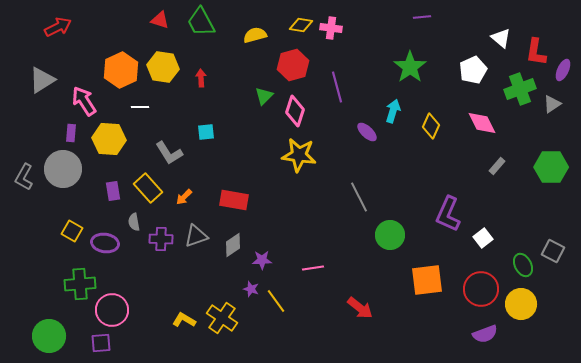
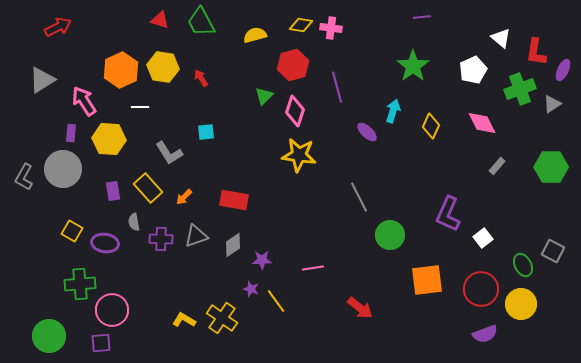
green star at (410, 67): moved 3 px right, 1 px up
red arrow at (201, 78): rotated 30 degrees counterclockwise
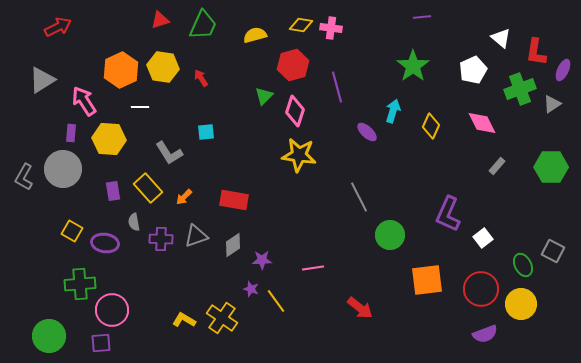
red triangle at (160, 20): rotated 36 degrees counterclockwise
green trapezoid at (201, 22): moved 2 px right, 3 px down; rotated 128 degrees counterclockwise
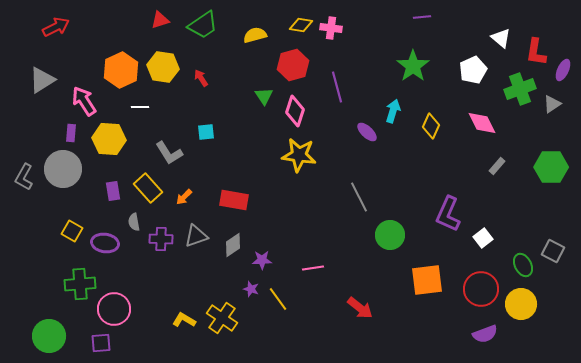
green trapezoid at (203, 25): rotated 32 degrees clockwise
red arrow at (58, 27): moved 2 px left
green triangle at (264, 96): rotated 18 degrees counterclockwise
yellow line at (276, 301): moved 2 px right, 2 px up
pink circle at (112, 310): moved 2 px right, 1 px up
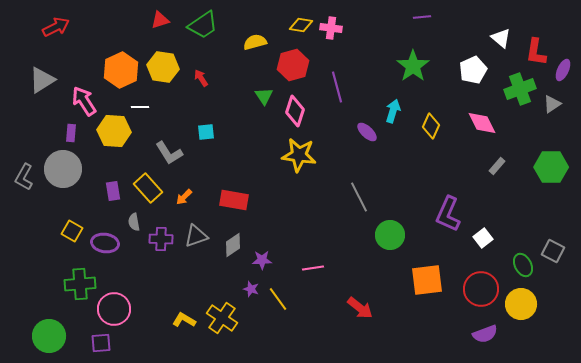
yellow semicircle at (255, 35): moved 7 px down
yellow hexagon at (109, 139): moved 5 px right, 8 px up
